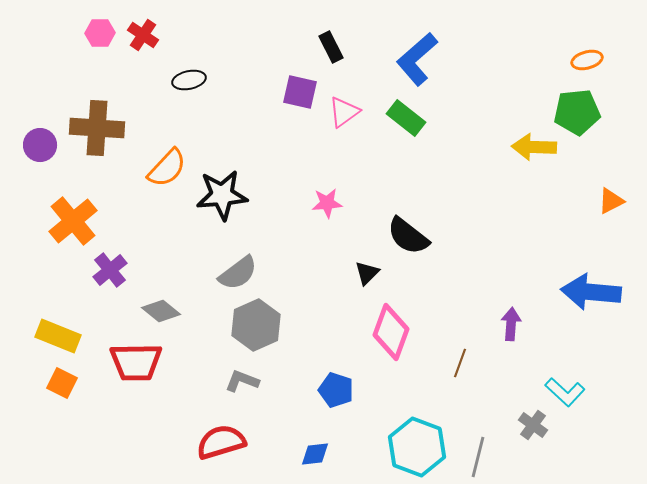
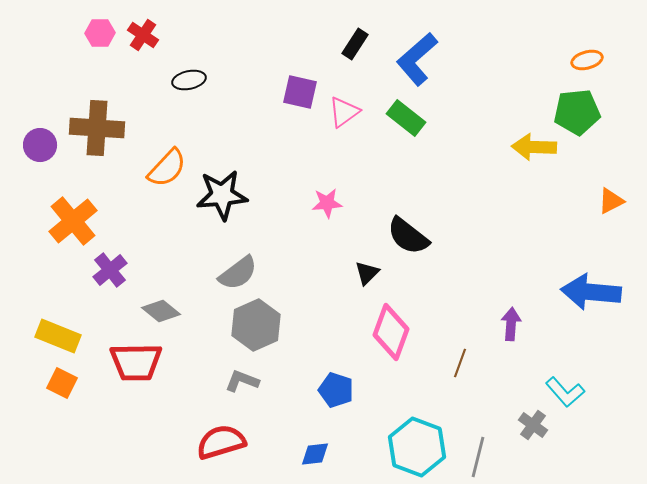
black rectangle: moved 24 px right, 3 px up; rotated 60 degrees clockwise
cyan L-shape: rotated 6 degrees clockwise
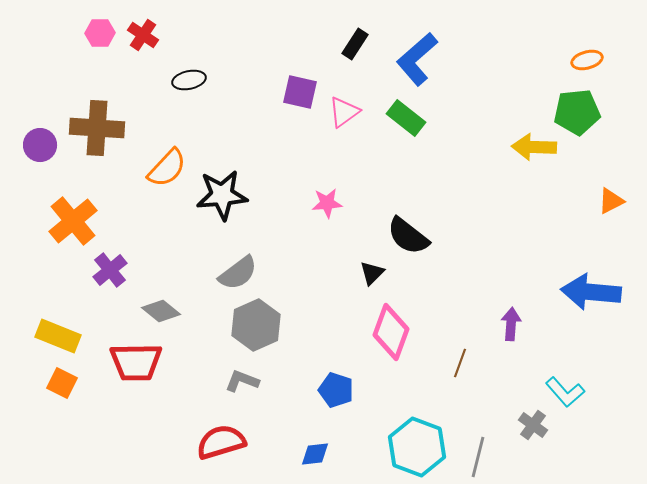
black triangle: moved 5 px right
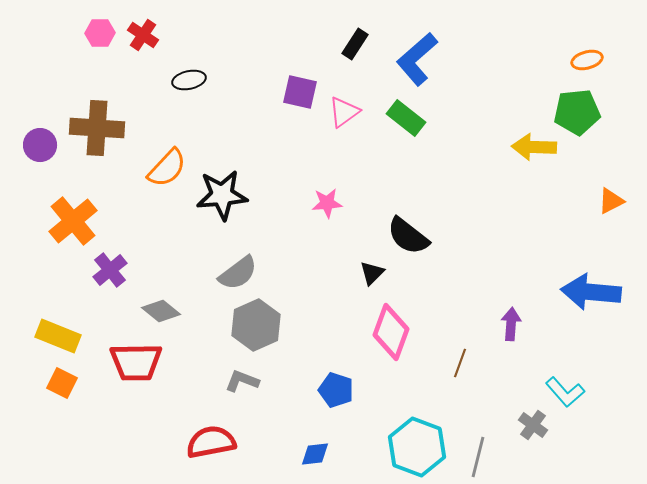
red semicircle: moved 10 px left; rotated 6 degrees clockwise
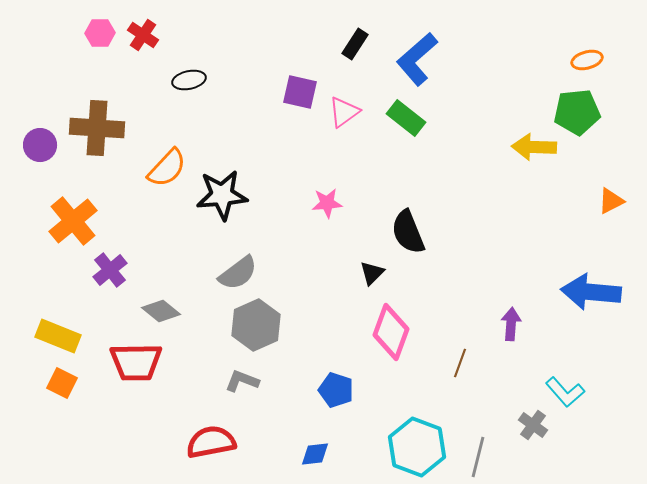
black semicircle: moved 4 px up; rotated 30 degrees clockwise
